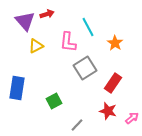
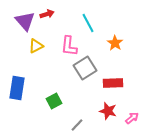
cyan line: moved 4 px up
pink L-shape: moved 1 px right, 4 px down
red rectangle: rotated 54 degrees clockwise
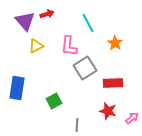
gray line: rotated 40 degrees counterclockwise
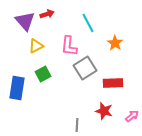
green square: moved 11 px left, 27 px up
red star: moved 4 px left
pink arrow: moved 2 px up
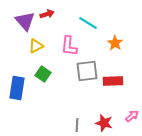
cyan line: rotated 30 degrees counterclockwise
gray square: moved 2 px right, 3 px down; rotated 25 degrees clockwise
green square: rotated 28 degrees counterclockwise
red rectangle: moved 2 px up
red star: moved 12 px down
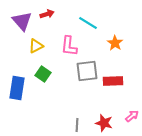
purple triangle: moved 3 px left
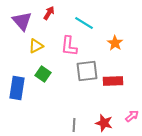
red arrow: moved 2 px right, 1 px up; rotated 40 degrees counterclockwise
cyan line: moved 4 px left
gray line: moved 3 px left
